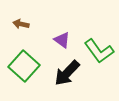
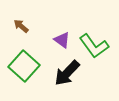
brown arrow: moved 2 px down; rotated 28 degrees clockwise
green L-shape: moved 5 px left, 5 px up
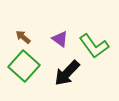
brown arrow: moved 2 px right, 11 px down
purple triangle: moved 2 px left, 1 px up
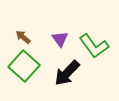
purple triangle: rotated 18 degrees clockwise
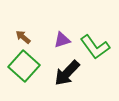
purple triangle: moved 2 px right, 1 px down; rotated 48 degrees clockwise
green L-shape: moved 1 px right, 1 px down
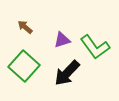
brown arrow: moved 2 px right, 10 px up
